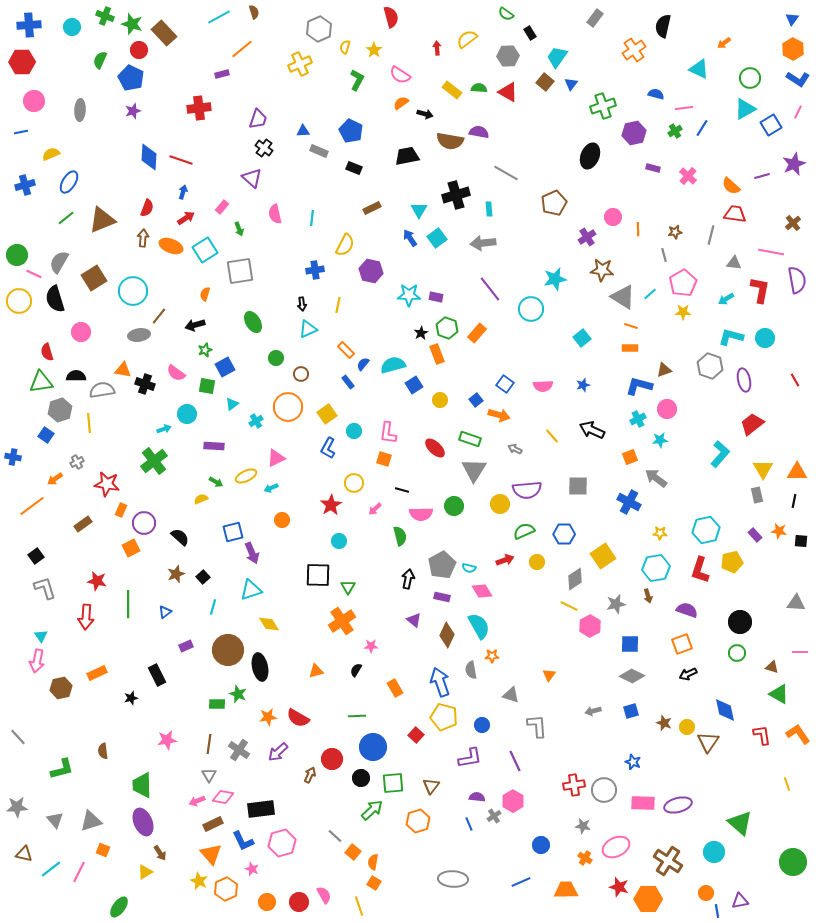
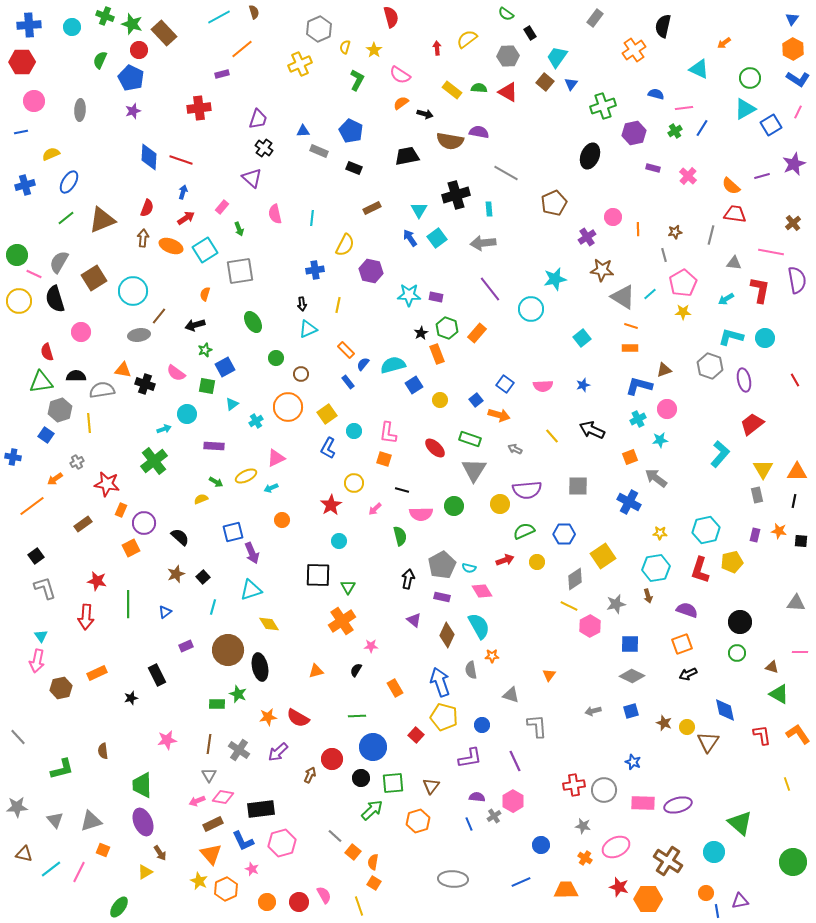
purple rectangle at (755, 535): rotated 56 degrees clockwise
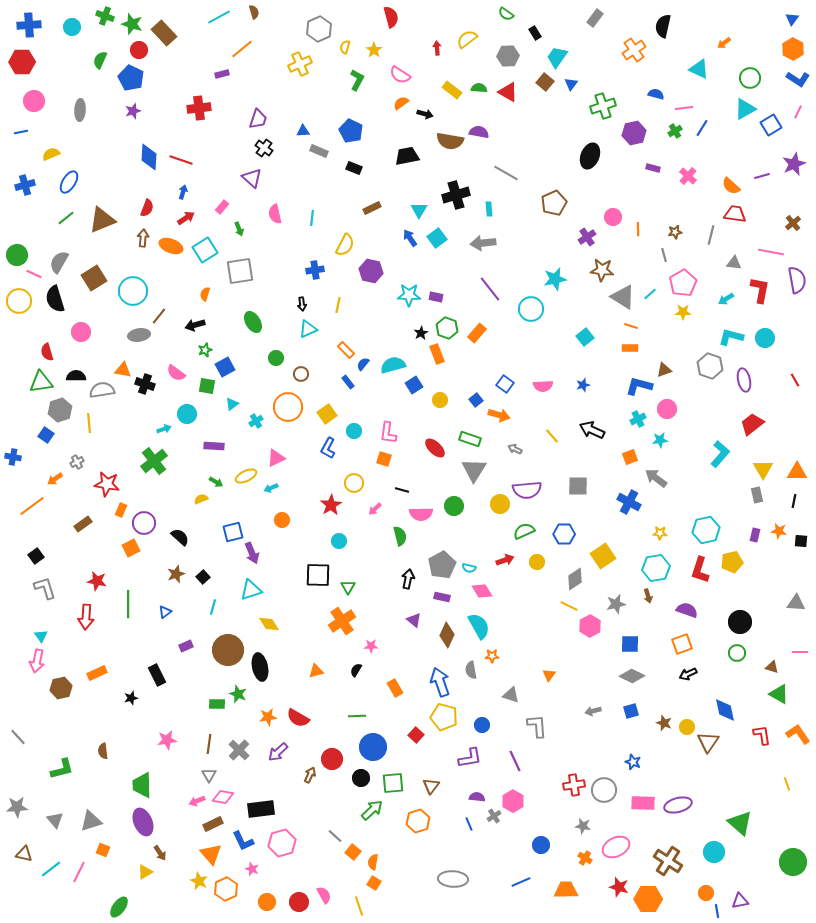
black rectangle at (530, 33): moved 5 px right
cyan square at (582, 338): moved 3 px right, 1 px up
gray cross at (239, 750): rotated 10 degrees clockwise
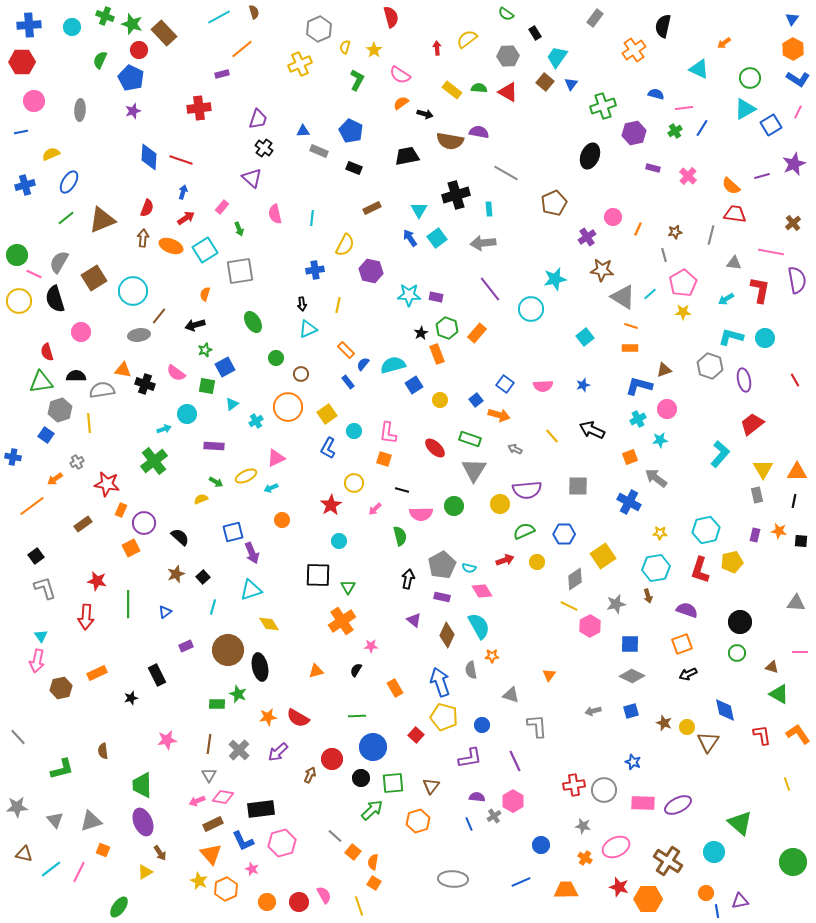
orange line at (638, 229): rotated 24 degrees clockwise
purple ellipse at (678, 805): rotated 12 degrees counterclockwise
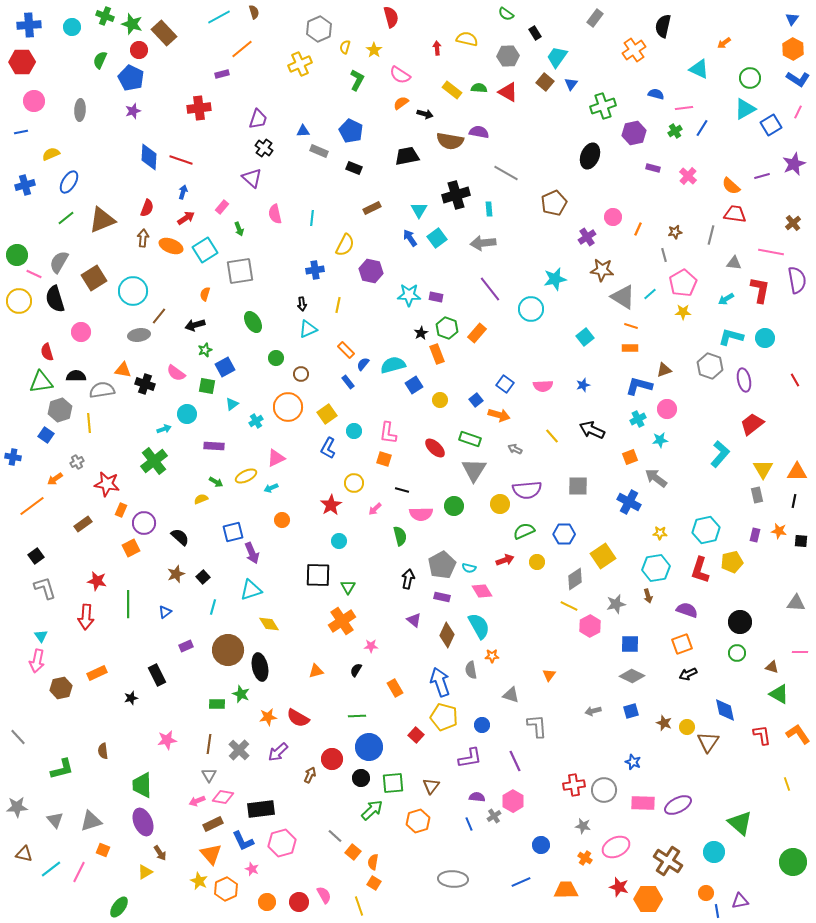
yellow semicircle at (467, 39): rotated 50 degrees clockwise
green star at (238, 694): moved 3 px right
blue circle at (373, 747): moved 4 px left
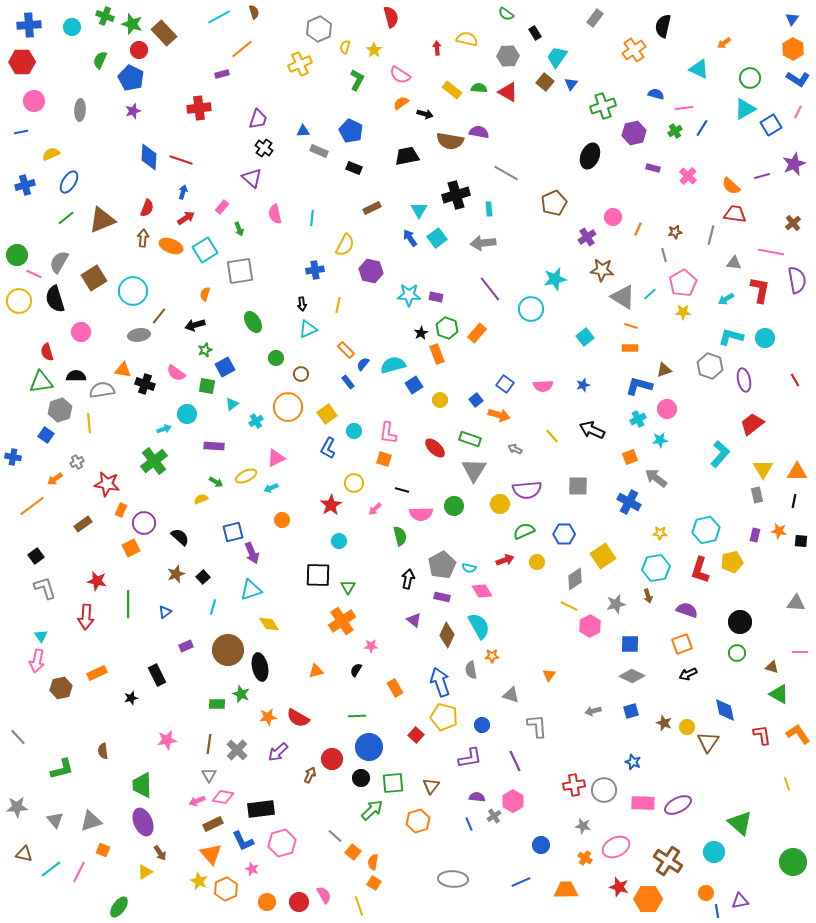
gray cross at (239, 750): moved 2 px left
